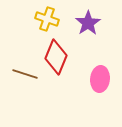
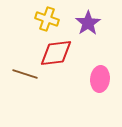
red diamond: moved 4 px up; rotated 60 degrees clockwise
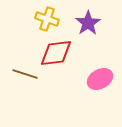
pink ellipse: rotated 55 degrees clockwise
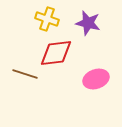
purple star: rotated 25 degrees counterclockwise
pink ellipse: moved 4 px left; rotated 10 degrees clockwise
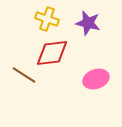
red diamond: moved 4 px left
brown line: moved 1 px left, 1 px down; rotated 15 degrees clockwise
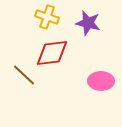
yellow cross: moved 2 px up
brown line: rotated 10 degrees clockwise
pink ellipse: moved 5 px right, 2 px down; rotated 20 degrees clockwise
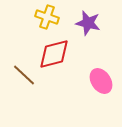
red diamond: moved 2 px right, 1 px down; rotated 8 degrees counterclockwise
pink ellipse: rotated 55 degrees clockwise
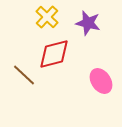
yellow cross: rotated 25 degrees clockwise
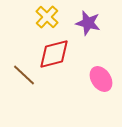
pink ellipse: moved 2 px up
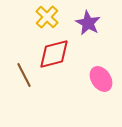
purple star: rotated 15 degrees clockwise
brown line: rotated 20 degrees clockwise
